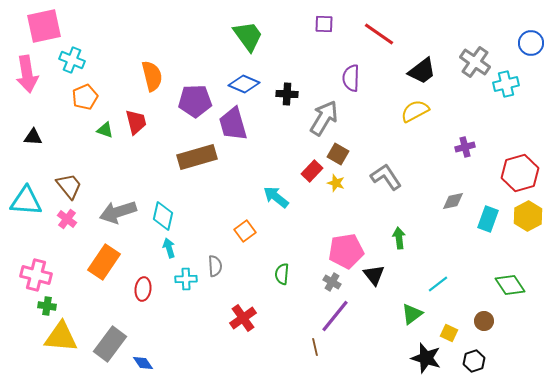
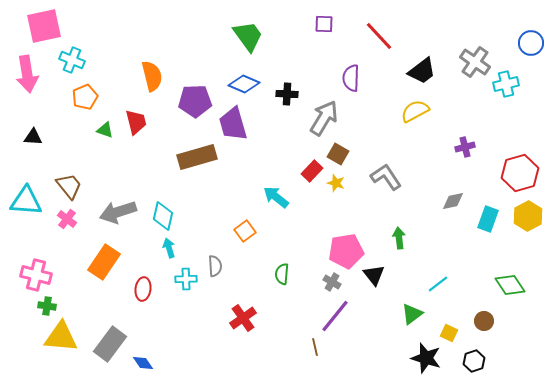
red line at (379, 34): moved 2 px down; rotated 12 degrees clockwise
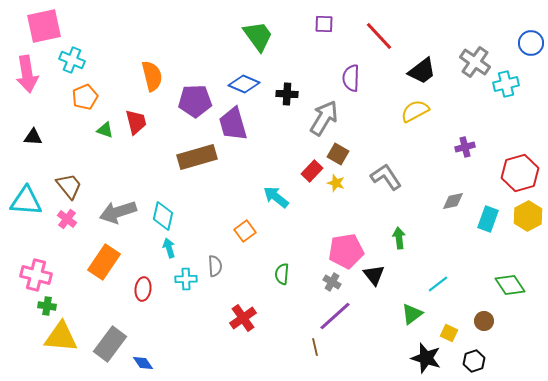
green trapezoid at (248, 36): moved 10 px right
purple line at (335, 316): rotated 9 degrees clockwise
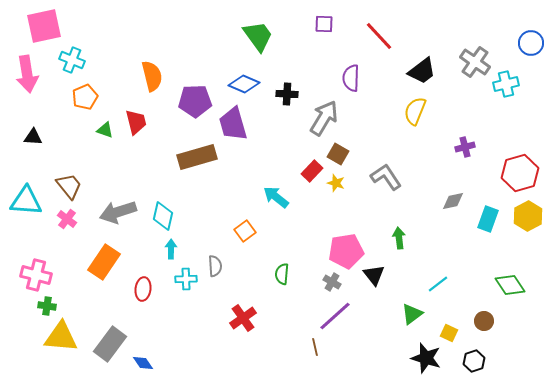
yellow semicircle at (415, 111): rotated 40 degrees counterclockwise
cyan arrow at (169, 248): moved 2 px right, 1 px down; rotated 18 degrees clockwise
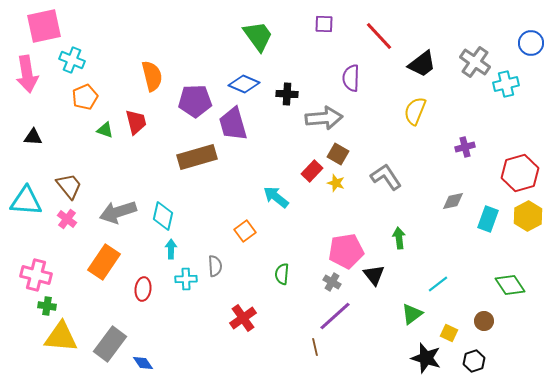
black trapezoid at (422, 71): moved 7 px up
gray arrow at (324, 118): rotated 54 degrees clockwise
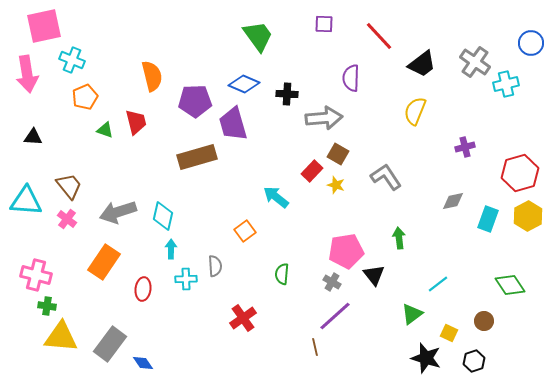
yellow star at (336, 183): moved 2 px down
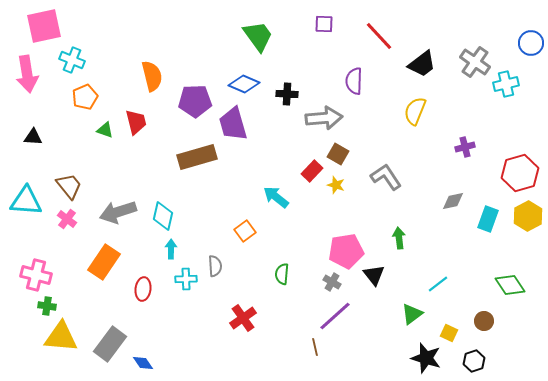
purple semicircle at (351, 78): moved 3 px right, 3 px down
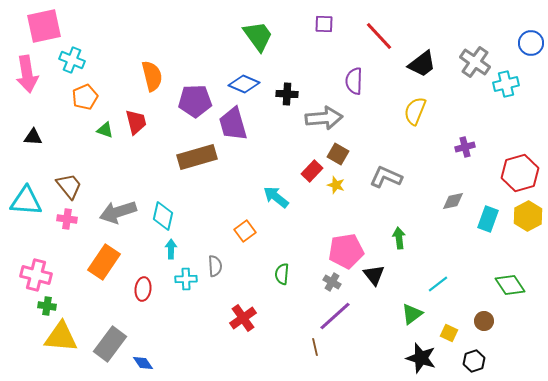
gray L-shape at (386, 177): rotated 32 degrees counterclockwise
pink cross at (67, 219): rotated 30 degrees counterclockwise
black star at (426, 358): moved 5 px left
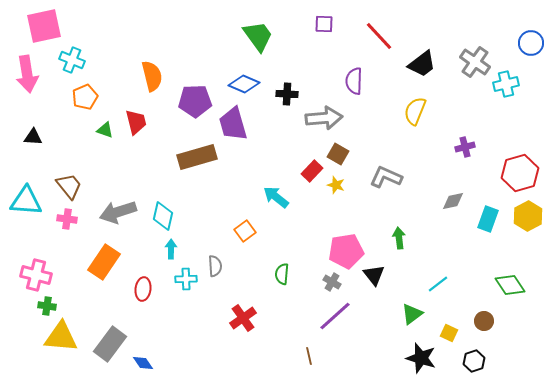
brown line at (315, 347): moved 6 px left, 9 px down
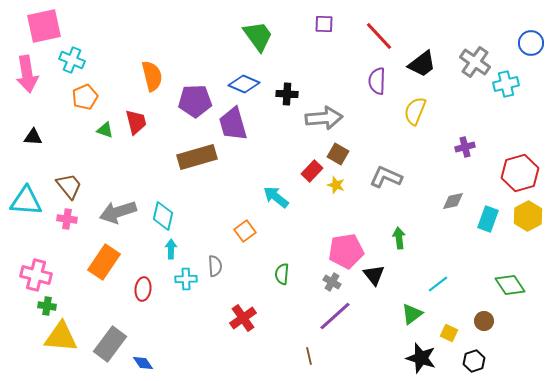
purple semicircle at (354, 81): moved 23 px right
